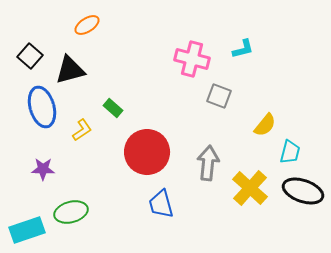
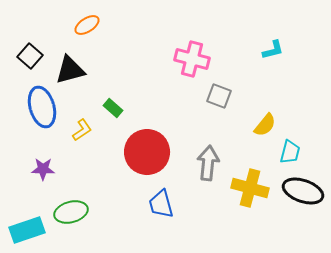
cyan L-shape: moved 30 px right, 1 px down
yellow cross: rotated 27 degrees counterclockwise
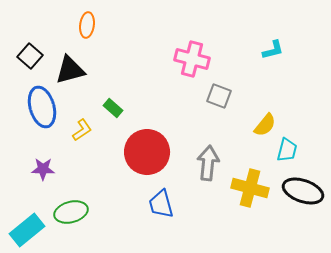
orange ellipse: rotated 50 degrees counterclockwise
cyan trapezoid: moved 3 px left, 2 px up
cyan rectangle: rotated 20 degrees counterclockwise
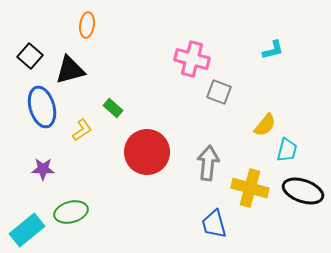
gray square: moved 4 px up
blue trapezoid: moved 53 px right, 20 px down
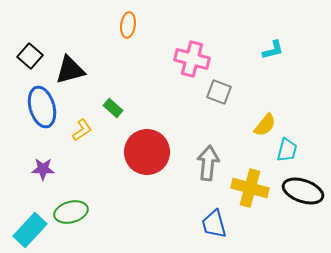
orange ellipse: moved 41 px right
cyan rectangle: moved 3 px right; rotated 8 degrees counterclockwise
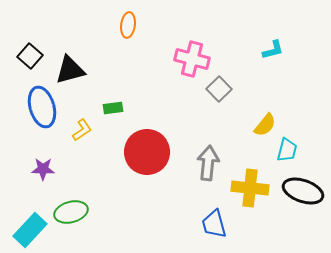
gray square: moved 3 px up; rotated 25 degrees clockwise
green rectangle: rotated 48 degrees counterclockwise
yellow cross: rotated 9 degrees counterclockwise
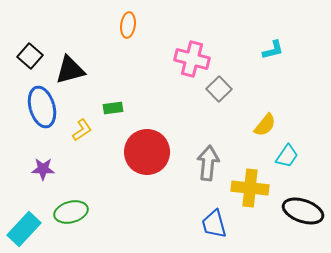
cyan trapezoid: moved 6 px down; rotated 20 degrees clockwise
black ellipse: moved 20 px down
cyan rectangle: moved 6 px left, 1 px up
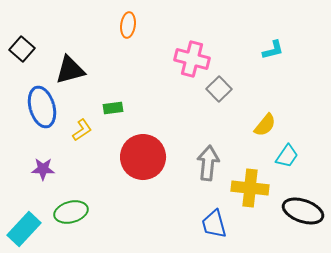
black square: moved 8 px left, 7 px up
red circle: moved 4 px left, 5 px down
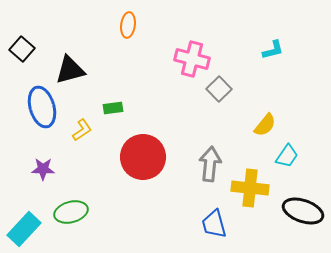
gray arrow: moved 2 px right, 1 px down
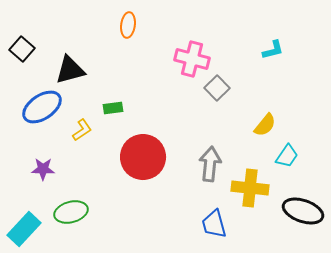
gray square: moved 2 px left, 1 px up
blue ellipse: rotated 72 degrees clockwise
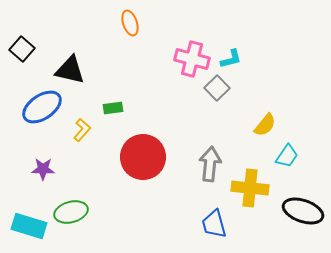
orange ellipse: moved 2 px right, 2 px up; rotated 25 degrees counterclockwise
cyan L-shape: moved 42 px left, 9 px down
black triangle: rotated 28 degrees clockwise
yellow L-shape: rotated 15 degrees counterclockwise
cyan rectangle: moved 5 px right, 3 px up; rotated 64 degrees clockwise
